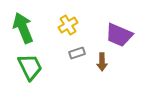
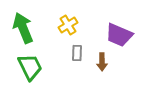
gray rectangle: rotated 70 degrees counterclockwise
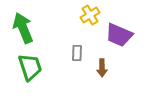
yellow cross: moved 22 px right, 10 px up
brown arrow: moved 6 px down
green trapezoid: rotated 8 degrees clockwise
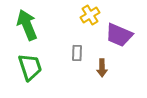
green arrow: moved 4 px right, 3 px up
